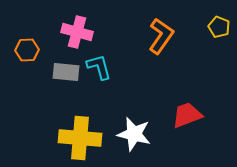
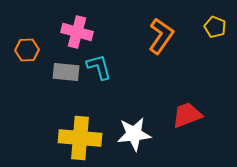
yellow pentagon: moved 4 px left
white star: rotated 20 degrees counterclockwise
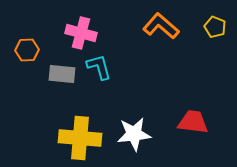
pink cross: moved 4 px right, 1 px down
orange L-shape: moved 10 px up; rotated 84 degrees counterclockwise
gray rectangle: moved 4 px left, 2 px down
red trapezoid: moved 6 px right, 7 px down; rotated 28 degrees clockwise
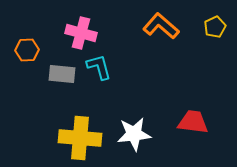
yellow pentagon: rotated 25 degrees clockwise
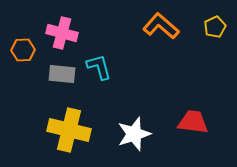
pink cross: moved 19 px left
orange hexagon: moved 4 px left
white star: rotated 12 degrees counterclockwise
yellow cross: moved 11 px left, 8 px up; rotated 9 degrees clockwise
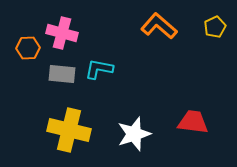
orange L-shape: moved 2 px left
orange hexagon: moved 5 px right, 2 px up
cyan L-shape: moved 2 px down; rotated 64 degrees counterclockwise
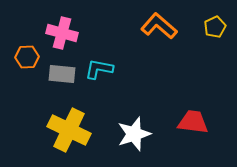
orange hexagon: moved 1 px left, 9 px down
yellow cross: rotated 12 degrees clockwise
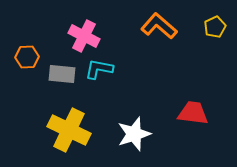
pink cross: moved 22 px right, 3 px down; rotated 12 degrees clockwise
red trapezoid: moved 9 px up
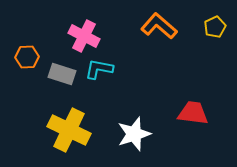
gray rectangle: rotated 12 degrees clockwise
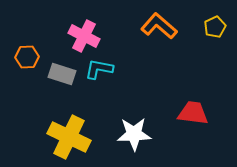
yellow cross: moved 7 px down
white star: rotated 16 degrees clockwise
